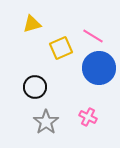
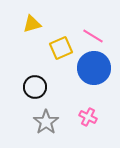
blue circle: moved 5 px left
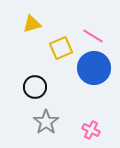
pink cross: moved 3 px right, 13 px down
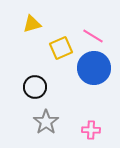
pink cross: rotated 24 degrees counterclockwise
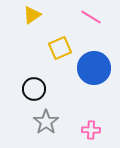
yellow triangle: moved 9 px up; rotated 18 degrees counterclockwise
pink line: moved 2 px left, 19 px up
yellow square: moved 1 px left
black circle: moved 1 px left, 2 px down
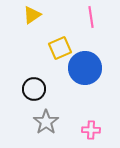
pink line: rotated 50 degrees clockwise
blue circle: moved 9 px left
